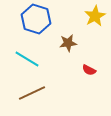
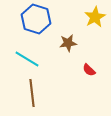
yellow star: moved 1 px down
red semicircle: rotated 16 degrees clockwise
brown line: rotated 72 degrees counterclockwise
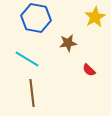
blue hexagon: moved 1 px up; rotated 8 degrees counterclockwise
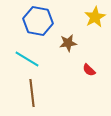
blue hexagon: moved 2 px right, 3 px down
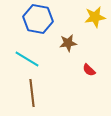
yellow star: rotated 20 degrees clockwise
blue hexagon: moved 2 px up
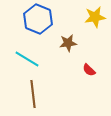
blue hexagon: rotated 12 degrees clockwise
brown line: moved 1 px right, 1 px down
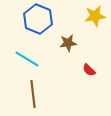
yellow star: moved 1 px up
